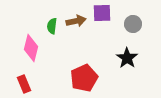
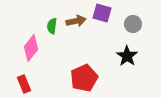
purple square: rotated 18 degrees clockwise
pink diamond: rotated 24 degrees clockwise
black star: moved 2 px up
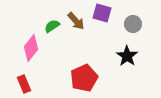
brown arrow: rotated 60 degrees clockwise
green semicircle: rotated 49 degrees clockwise
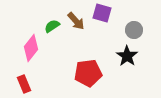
gray circle: moved 1 px right, 6 px down
red pentagon: moved 4 px right, 5 px up; rotated 16 degrees clockwise
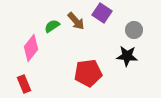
purple square: rotated 18 degrees clockwise
black star: rotated 30 degrees counterclockwise
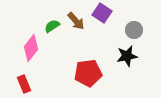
black star: rotated 15 degrees counterclockwise
